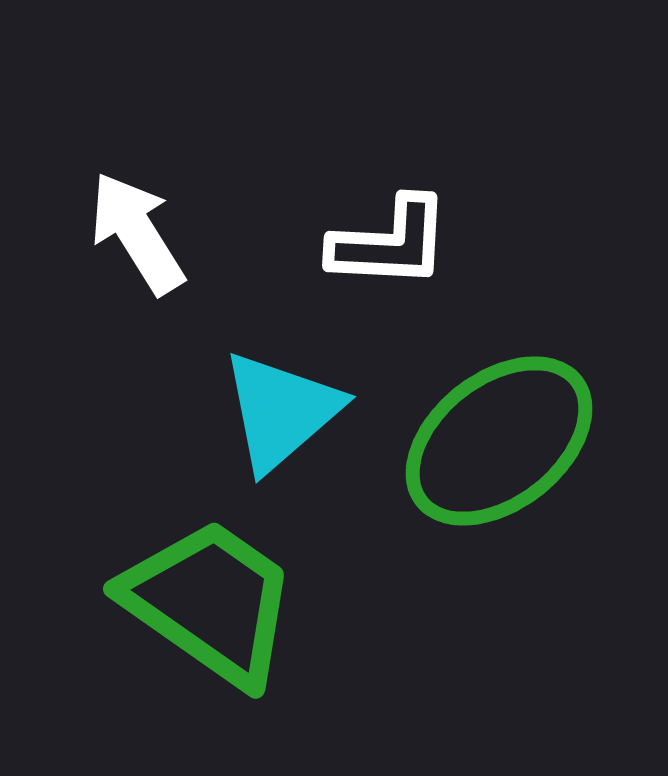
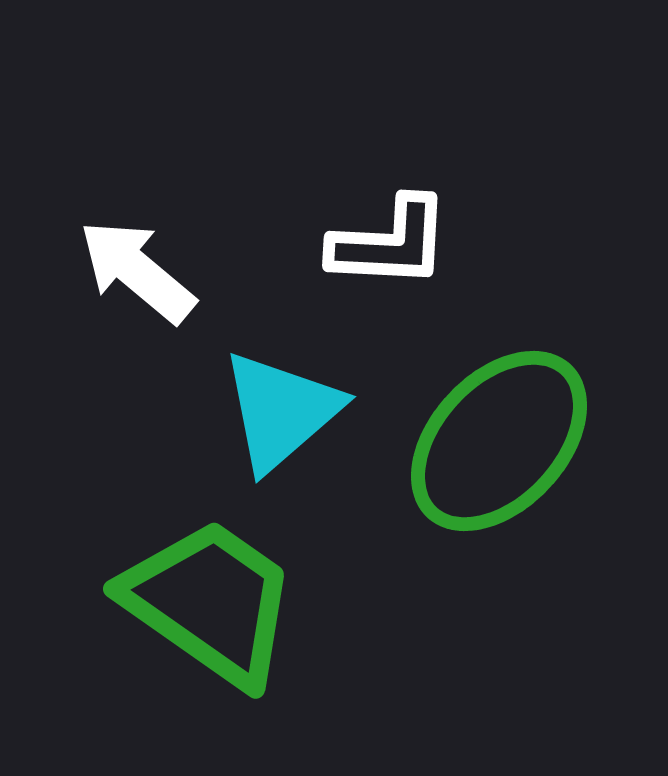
white arrow: moved 38 px down; rotated 18 degrees counterclockwise
green ellipse: rotated 9 degrees counterclockwise
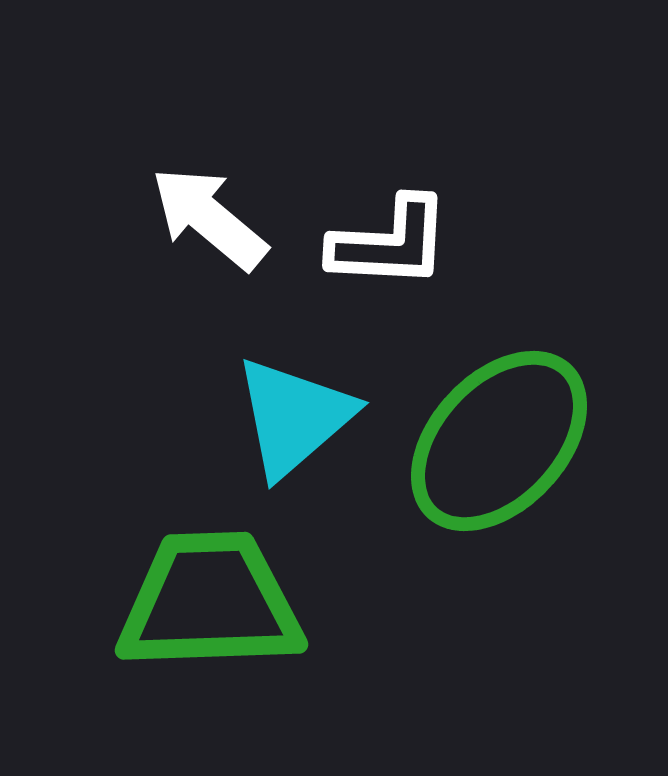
white arrow: moved 72 px right, 53 px up
cyan triangle: moved 13 px right, 6 px down
green trapezoid: rotated 37 degrees counterclockwise
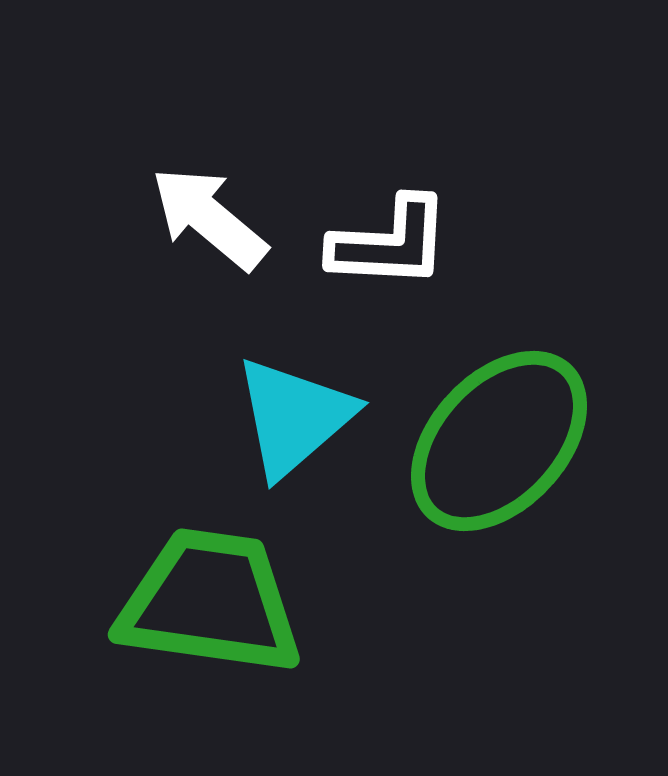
green trapezoid: rotated 10 degrees clockwise
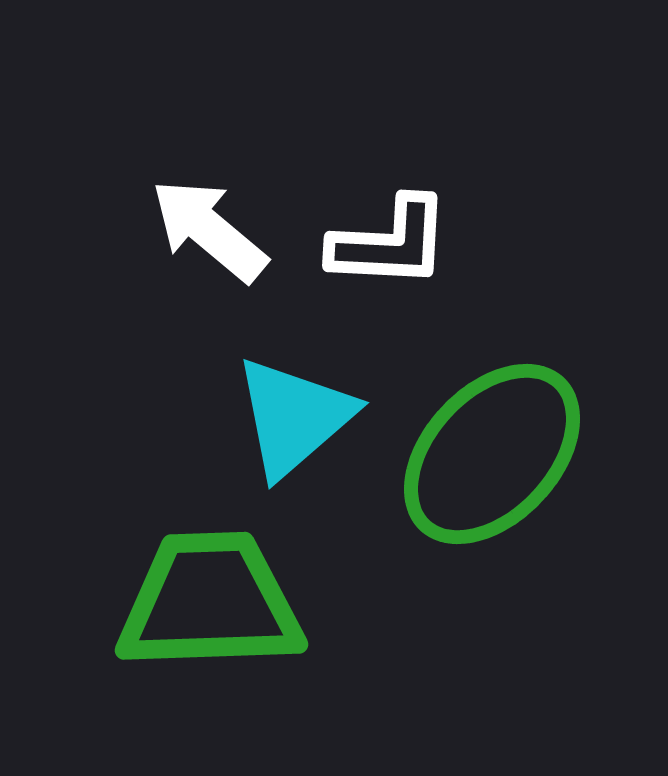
white arrow: moved 12 px down
green ellipse: moved 7 px left, 13 px down
green trapezoid: rotated 10 degrees counterclockwise
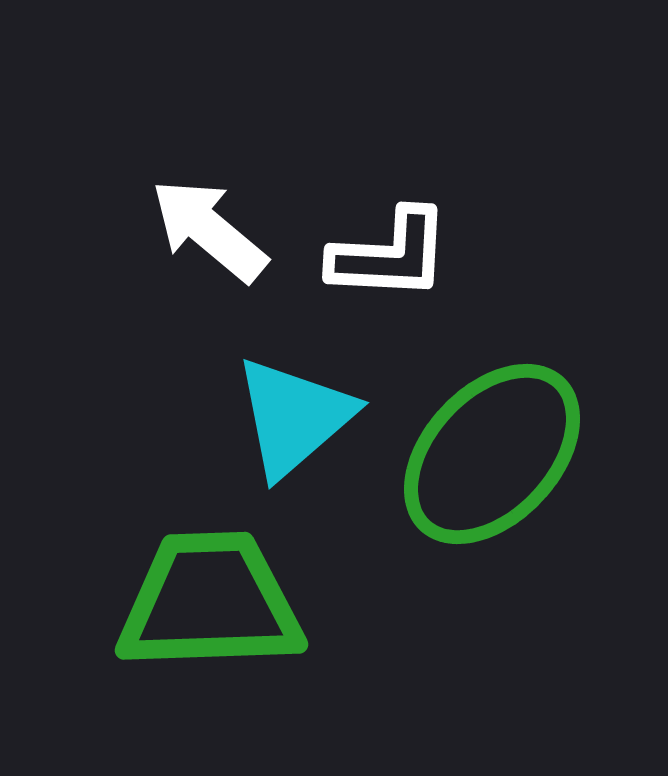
white L-shape: moved 12 px down
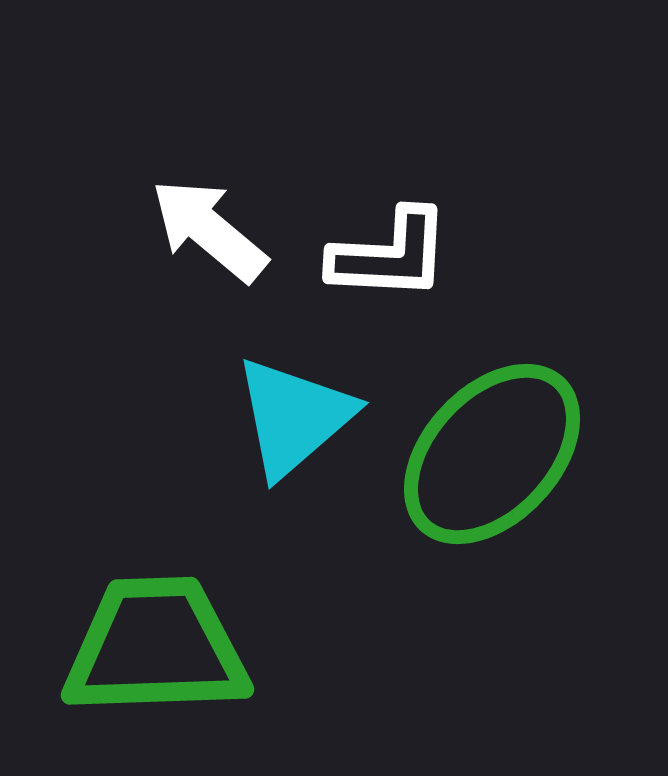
green trapezoid: moved 54 px left, 45 px down
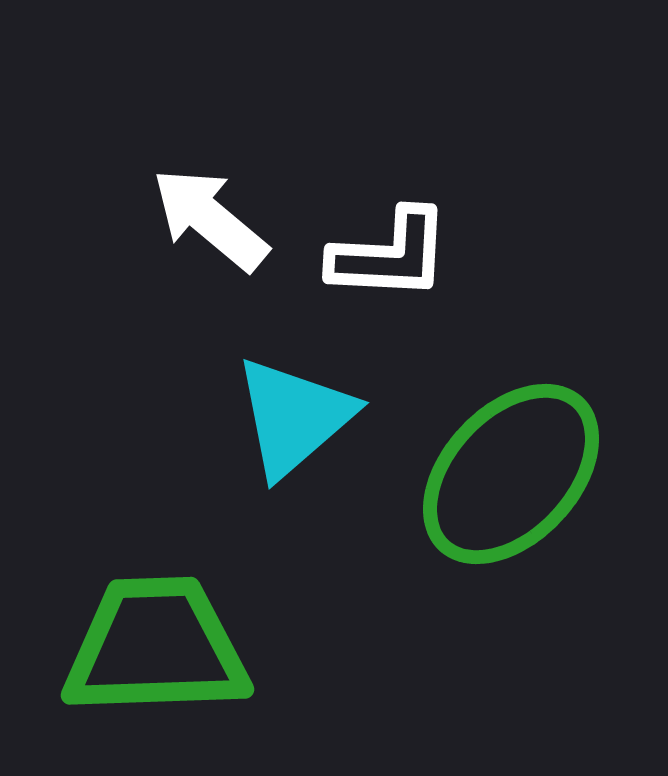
white arrow: moved 1 px right, 11 px up
green ellipse: moved 19 px right, 20 px down
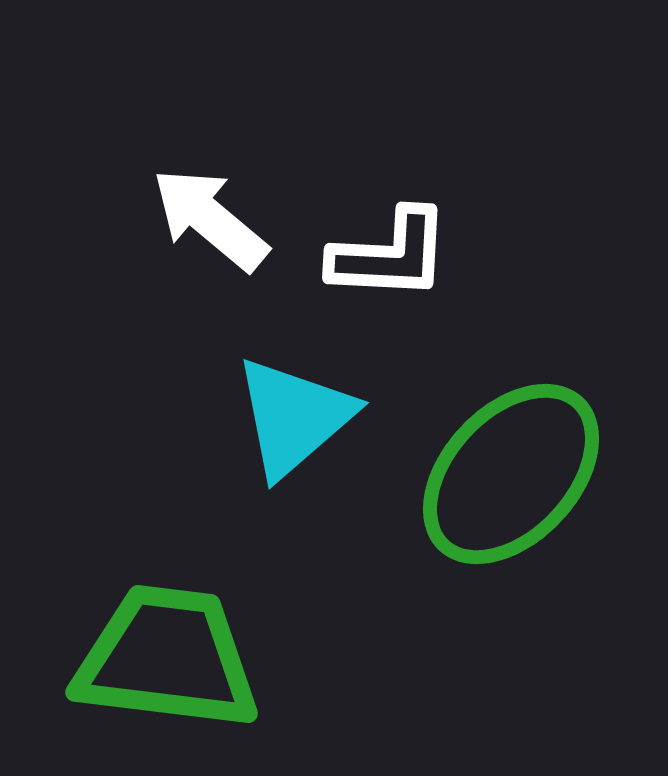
green trapezoid: moved 11 px right, 11 px down; rotated 9 degrees clockwise
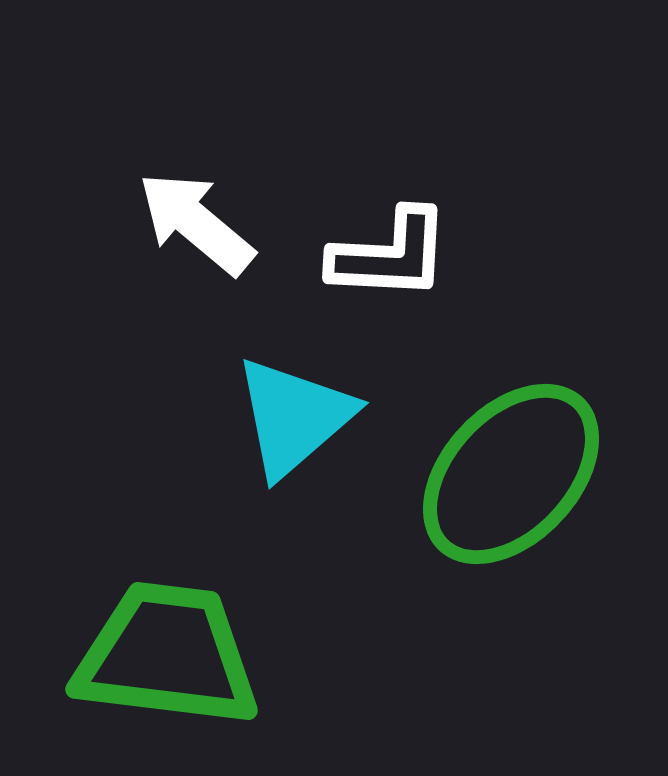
white arrow: moved 14 px left, 4 px down
green trapezoid: moved 3 px up
